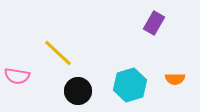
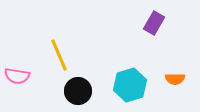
yellow line: moved 1 px right, 2 px down; rotated 24 degrees clockwise
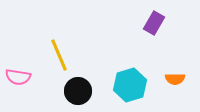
pink semicircle: moved 1 px right, 1 px down
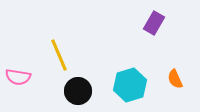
orange semicircle: rotated 66 degrees clockwise
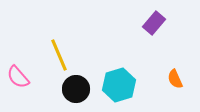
purple rectangle: rotated 10 degrees clockwise
pink semicircle: rotated 40 degrees clockwise
cyan hexagon: moved 11 px left
black circle: moved 2 px left, 2 px up
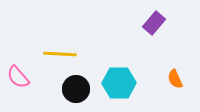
yellow line: moved 1 px right, 1 px up; rotated 64 degrees counterclockwise
cyan hexagon: moved 2 px up; rotated 16 degrees clockwise
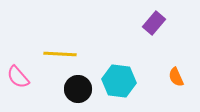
orange semicircle: moved 1 px right, 2 px up
cyan hexagon: moved 2 px up; rotated 8 degrees clockwise
black circle: moved 2 px right
